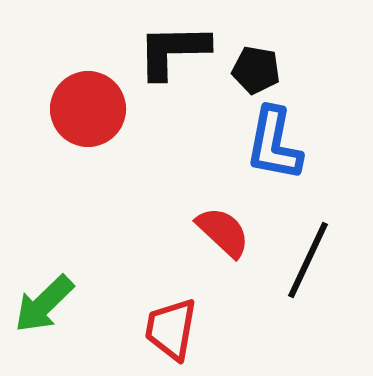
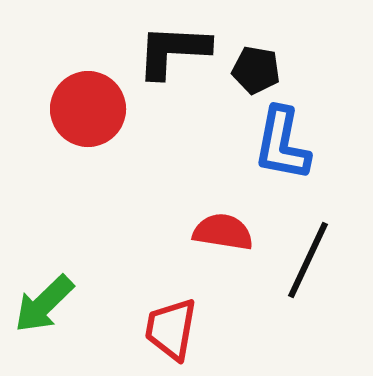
black L-shape: rotated 4 degrees clockwise
blue L-shape: moved 8 px right
red semicircle: rotated 34 degrees counterclockwise
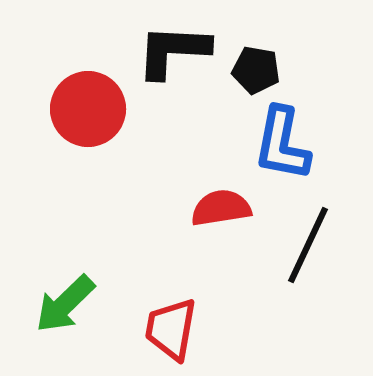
red semicircle: moved 2 px left, 24 px up; rotated 18 degrees counterclockwise
black line: moved 15 px up
green arrow: moved 21 px right
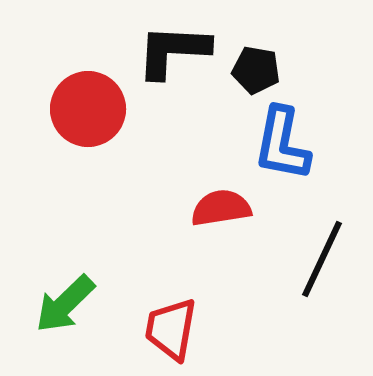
black line: moved 14 px right, 14 px down
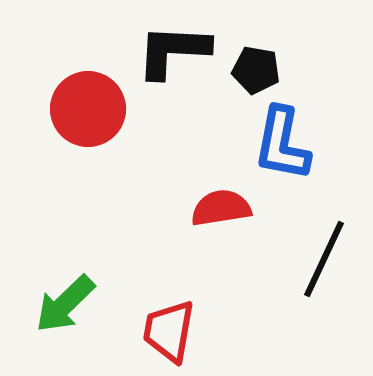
black line: moved 2 px right
red trapezoid: moved 2 px left, 2 px down
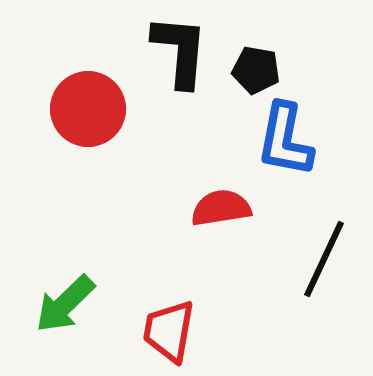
black L-shape: moved 7 px right; rotated 92 degrees clockwise
blue L-shape: moved 3 px right, 4 px up
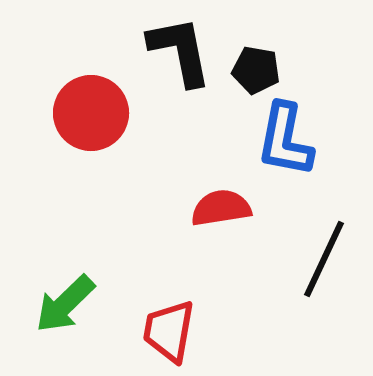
black L-shape: rotated 16 degrees counterclockwise
red circle: moved 3 px right, 4 px down
